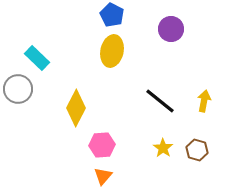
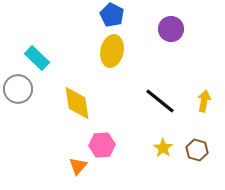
yellow diamond: moved 1 px right, 5 px up; rotated 36 degrees counterclockwise
orange triangle: moved 25 px left, 10 px up
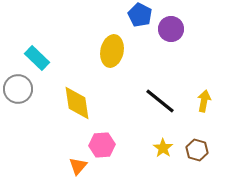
blue pentagon: moved 28 px right
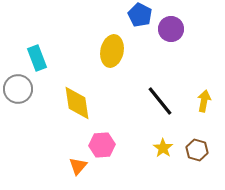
cyan rectangle: rotated 25 degrees clockwise
black line: rotated 12 degrees clockwise
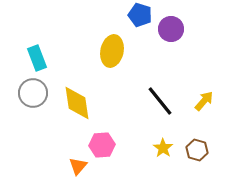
blue pentagon: rotated 10 degrees counterclockwise
gray circle: moved 15 px right, 4 px down
yellow arrow: rotated 30 degrees clockwise
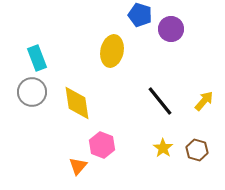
gray circle: moved 1 px left, 1 px up
pink hexagon: rotated 25 degrees clockwise
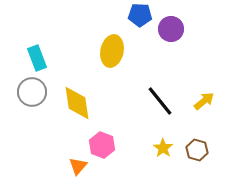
blue pentagon: rotated 15 degrees counterclockwise
yellow arrow: rotated 10 degrees clockwise
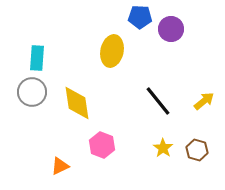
blue pentagon: moved 2 px down
cyan rectangle: rotated 25 degrees clockwise
black line: moved 2 px left
orange triangle: moved 18 px left; rotated 24 degrees clockwise
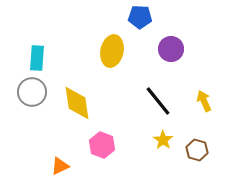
purple circle: moved 20 px down
yellow arrow: rotated 75 degrees counterclockwise
yellow star: moved 8 px up
